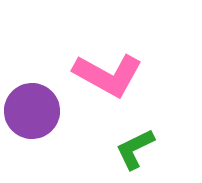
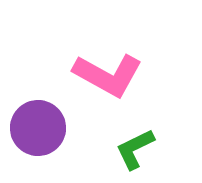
purple circle: moved 6 px right, 17 px down
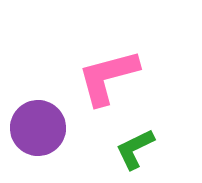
pink L-shape: moved 2 px down; rotated 136 degrees clockwise
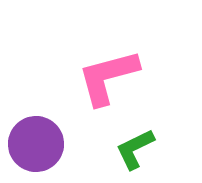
purple circle: moved 2 px left, 16 px down
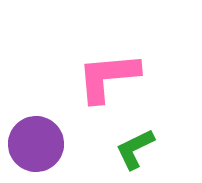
pink L-shape: rotated 10 degrees clockwise
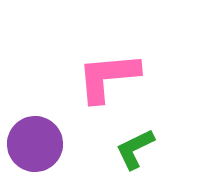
purple circle: moved 1 px left
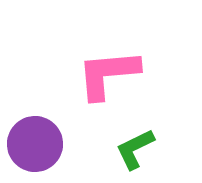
pink L-shape: moved 3 px up
